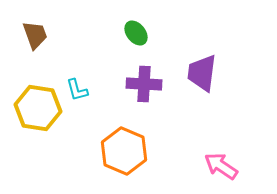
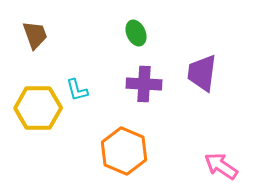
green ellipse: rotated 15 degrees clockwise
yellow hexagon: rotated 9 degrees counterclockwise
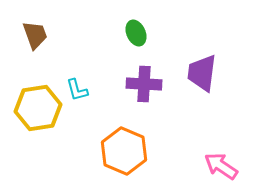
yellow hexagon: rotated 9 degrees counterclockwise
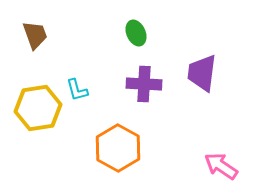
orange hexagon: moved 6 px left, 3 px up; rotated 6 degrees clockwise
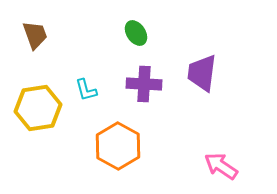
green ellipse: rotated 10 degrees counterclockwise
cyan L-shape: moved 9 px right
orange hexagon: moved 2 px up
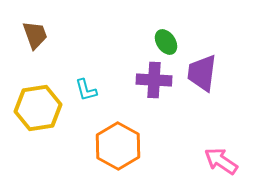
green ellipse: moved 30 px right, 9 px down
purple cross: moved 10 px right, 4 px up
pink arrow: moved 5 px up
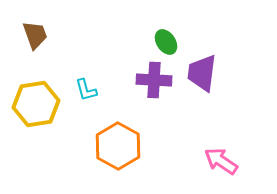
yellow hexagon: moved 2 px left, 4 px up
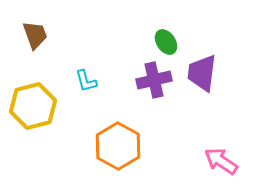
purple cross: rotated 16 degrees counterclockwise
cyan L-shape: moved 9 px up
yellow hexagon: moved 3 px left, 2 px down; rotated 6 degrees counterclockwise
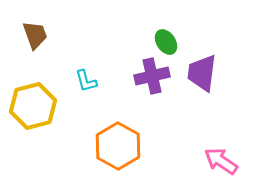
purple cross: moved 2 px left, 4 px up
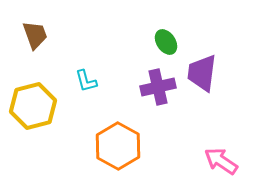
purple cross: moved 6 px right, 11 px down
